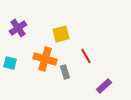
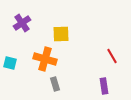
purple cross: moved 4 px right, 5 px up
yellow square: rotated 12 degrees clockwise
red line: moved 26 px right
gray rectangle: moved 10 px left, 12 px down
purple rectangle: rotated 56 degrees counterclockwise
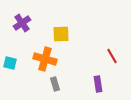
purple rectangle: moved 6 px left, 2 px up
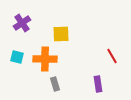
orange cross: rotated 15 degrees counterclockwise
cyan square: moved 7 px right, 6 px up
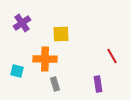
cyan square: moved 14 px down
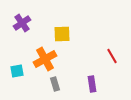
yellow square: moved 1 px right
orange cross: rotated 30 degrees counterclockwise
cyan square: rotated 24 degrees counterclockwise
purple rectangle: moved 6 px left
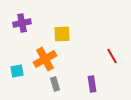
purple cross: rotated 24 degrees clockwise
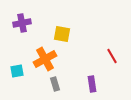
yellow square: rotated 12 degrees clockwise
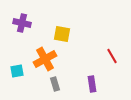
purple cross: rotated 24 degrees clockwise
